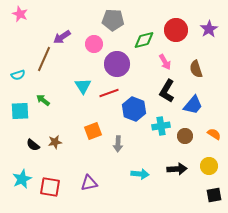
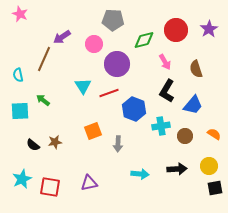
cyan semicircle: rotated 96 degrees clockwise
black square: moved 1 px right, 7 px up
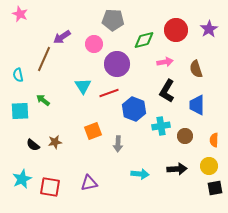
pink arrow: rotated 70 degrees counterclockwise
blue trapezoid: moved 4 px right; rotated 140 degrees clockwise
orange semicircle: moved 6 px down; rotated 120 degrees counterclockwise
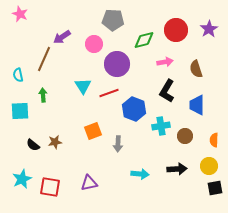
green arrow: moved 5 px up; rotated 48 degrees clockwise
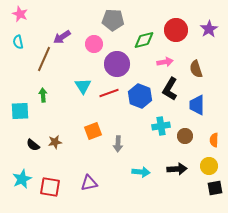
cyan semicircle: moved 33 px up
black L-shape: moved 3 px right, 2 px up
blue hexagon: moved 6 px right, 13 px up
cyan arrow: moved 1 px right, 2 px up
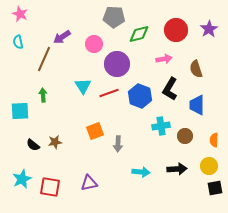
gray pentagon: moved 1 px right, 3 px up
green diamond: moved 5 px left, 6 px up
pink arrow: moved 1 px left, 3 px up
orange square: moved 2 px right
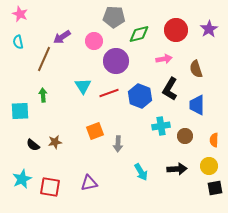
pink circle: moved 3 px up
purple circle: moved 1 px left, 3 px up
cyan arrow: rotated 54 degrees clockwise
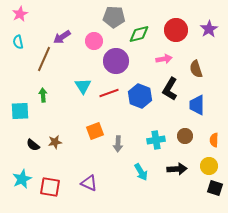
pink star: rotated 21 degrees clockwise
cyan cross: moved 5 px left, 14 px down
purple triangle: rotated 36 degrees clockwise
black square: rotated 28 degrees clockwise
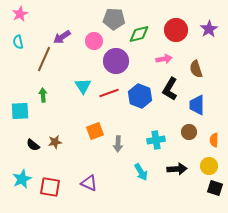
gray pentagon: moved 2 px down
brown circle: moved 4 px right, 4 px up
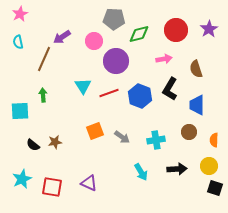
gray arrow: moved 4 px right, 7 px up; rotated 56 degrees counterclockwise
red square: moved 2 px right
